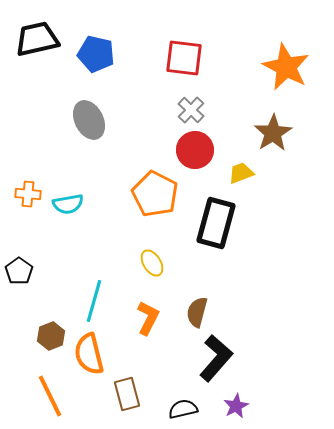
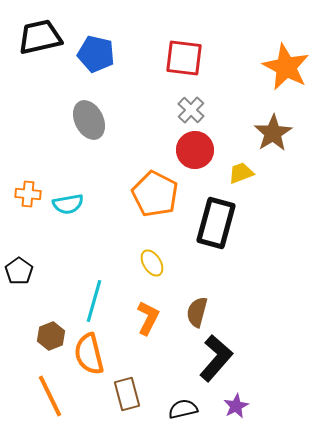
black trapezoid: moved 3 px right, 2 px up
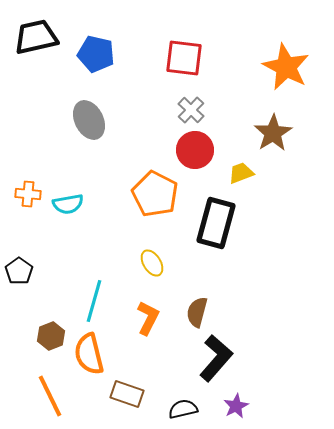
black trapezoid: moved 4 px left
brown rectangle: rotated 56 degrees counterclockwise
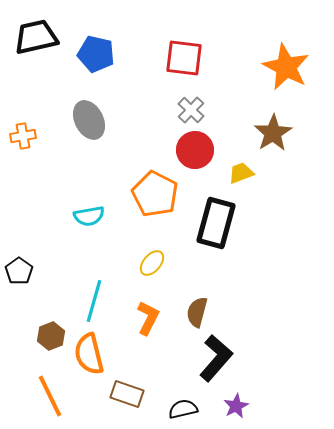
orange cross: moved 5 px left, 58 px up; rotated 15 degrees counterclockwise
cyan semicircle: moved 21 px right, 12 px down
yellow ellipse: rotated 72 degrees clockwise
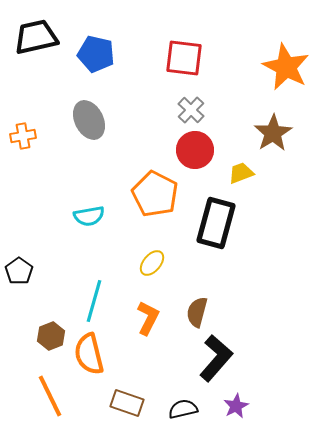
brown rectangle: moved 9 px down
